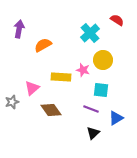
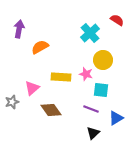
orange semicircle: moved 3 px left, 2 px down
pink star: moved 3 px right, 4 px down
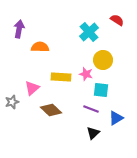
cyan cross: moved 1 px left, 1 px up
orange semicircle: rotated 30 degrees clockwise
brown diamond: rotated 10 degrees counterclockwise
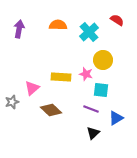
orange semicircle: moved 18 px right, 22 px up
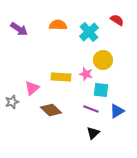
purple arrow: rotated 114 degrees clockwise
blue triangle: moved 1 px right, 7 px up
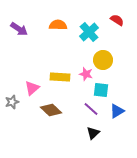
yellow rectangle: moved 1 px left
purple line: rotated 21 degrees clockwise
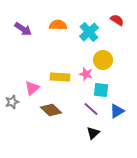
purple arrow: moved 4 px right
